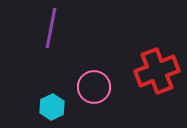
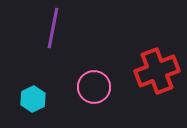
purple line: moved 2 px right
cyan hexagon: moved 19 px left, 8 px up
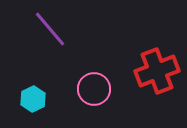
purple line: moved 3 px left, 1 px down; rotated 51 degrees counterclockwise
pink circle: moved 2 px down
